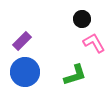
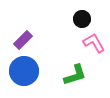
purple rectangle: moved 1 px right, 1 px up
blue circle: moved 1 px left, 1 px up
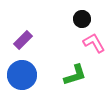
blue circle: moved 2 px left, 4 px down
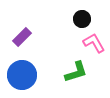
purple rectangle: moved 1 px left, 3 px up
green L-shape: moved 1 px right, 3 px up
